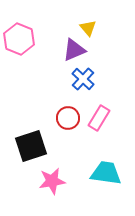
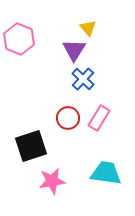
purple triangle: rotated 35 degrees counterclockwise
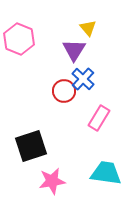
red circle: moved 4 px left, 27 px up
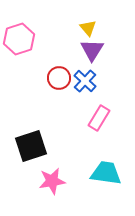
pink hexagon: rotated 20 degrees clockwise
purple triangle: moved 18 px right
blue cross: moved 2 px right, 2 px down
red circle: moved 5 px left, 13 px up
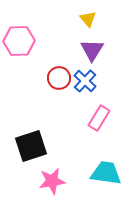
yellow triangle: moved 9 px up
pink hexagon: moved 2 px down; rotated 16 degrees clockwise
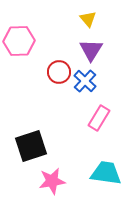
purple triangle: moved 1 px left
red circle: moved 6 px up
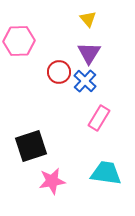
purple triangle: moved 2 px left, 3 px down
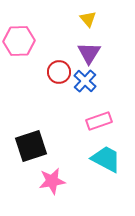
pink rectangle: moved 3 px down; rotated 40 degrees clockwise
cyan trapezoid: moved 14 px up; rotated 20 degrees clockwise
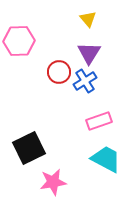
blue cross: rotated 15 degrees clockwise
black square: moved 2 px left, 2 px down; rotated 8 degrees counterclockwise
pink star: moved 1 px right, 1 px down
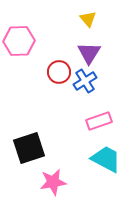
black square: rotated 8 degrees clockwise
